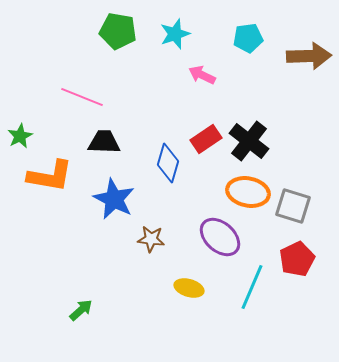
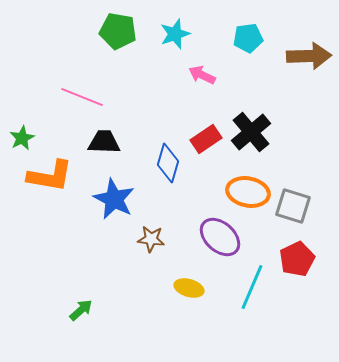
green star: moved 2 px right, 2 px down
black cross: moved 2 px right, 9 px up; rotated 12 degrees clockwise
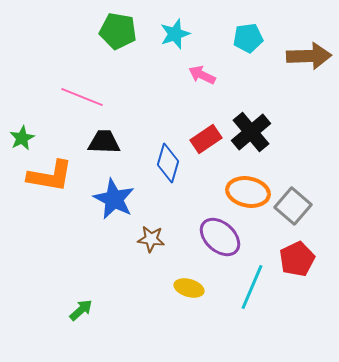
gray square: rotated 24 degrees clockwise
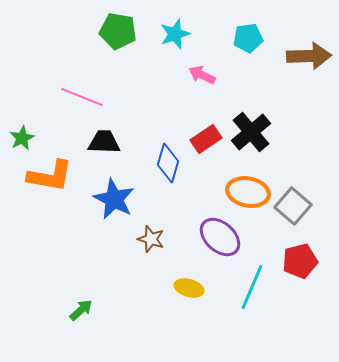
brown star: rotated 12 degrees clockwise
red pentagon: moved 3 px right, 2 px down; rotated 12 degrees clockwise
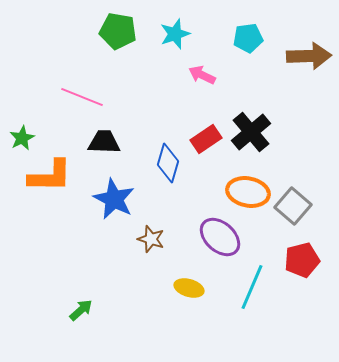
orange L-shape: rotated 9 degrees counterclockwise
red pentagon: moved 2 px right, 1 px up
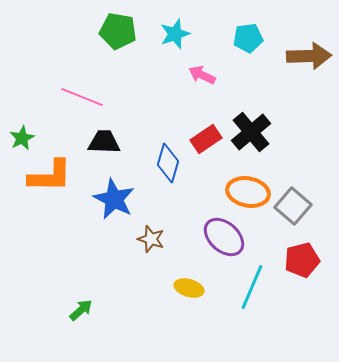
purple ellipse: moved 4 px right
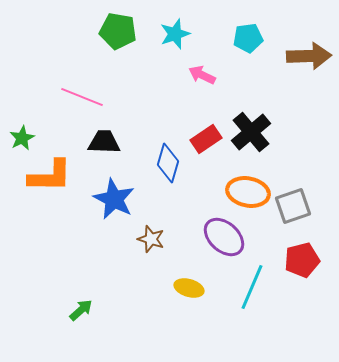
gray square: rotated 30 degrees clockwise
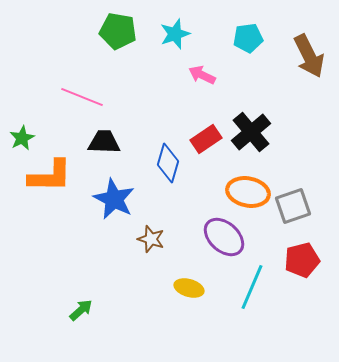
brown arrow: rotated 66 degrees clockwise
